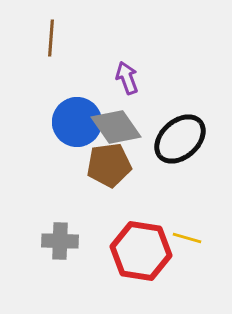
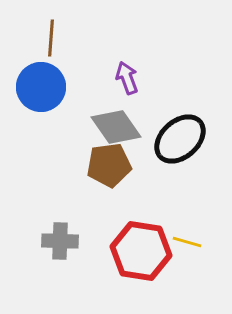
blue circle: moved 36 px left, 35 px up
yellow line: moved 4 px down
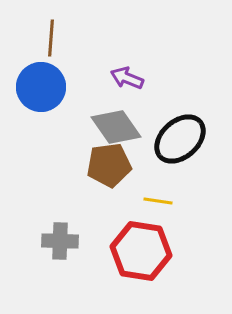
purple arrow: rotated 48 degrees counterclockwise
yellow line: moved 29 px left, 41 px up; rotated 8 degrees counterclockwise
